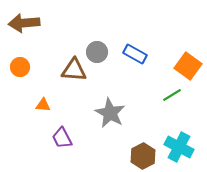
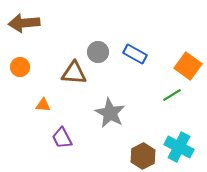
gray circle: moved 1 px right
brown triangle: moved 3 px down
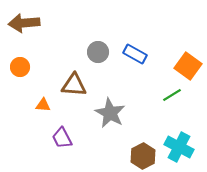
brown triangle: moved 12 px down
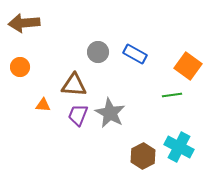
green line: rotated 24 degrees clockwise
purple trapezoid: moved 16 px right, 23 px up; rotated 50 degrees clockwise
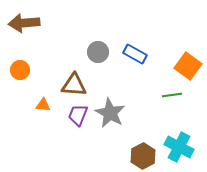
orange circle: moved 3 px down
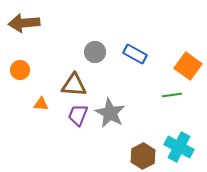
gray circle: moved 3 px left
orange triangle: moved 2 px left, 1 px up
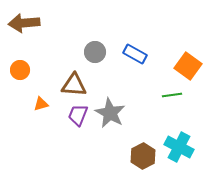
orange triangle: rotated 21 degrees counterclockwise
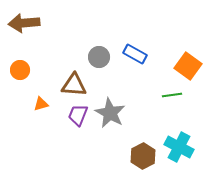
gray circle: moved 4 px right, 5 px down
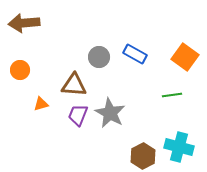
orange square: moved 3 px left, 9 px up
cyan cross: rotated 12 degrees counterclockwise
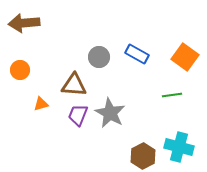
blue rectangle: moved 2 px right
